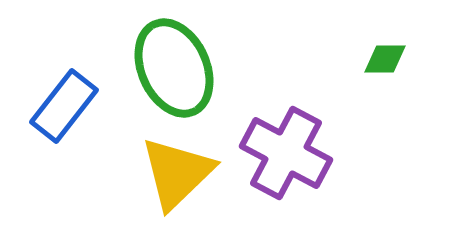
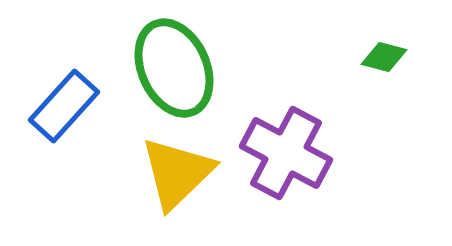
green diamond: moved 1 px left, 2 px up; rotated 15 degrees clockwise
blue rectangle: rotated 4 degrees clockwise
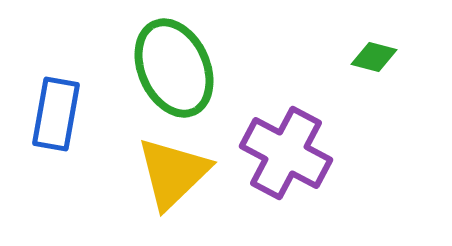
green diamond: moved 10 px left
blue rectangle: moved 8 px left, 8 px down; rotated 32 degrees counterclockwise
yellow triangle: moved 4 px left
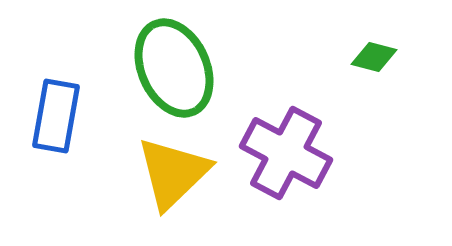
blue rectangle: moved 2 px down
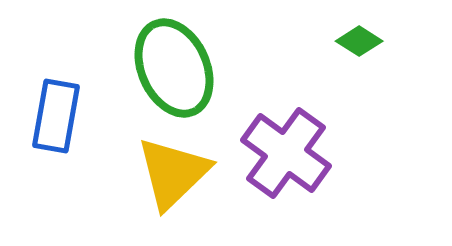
green diamond: moved 15 px left, 16 px up; rotated 18 degrees clockwise
purple cross: rotated 8 degrees clockwise
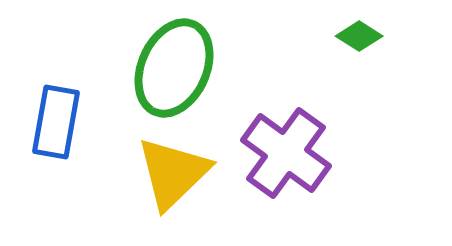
green diamond: moved 5 px up
green ellipse: rotated 48 degrees clockwise
blue rectangle: moved 6 px down
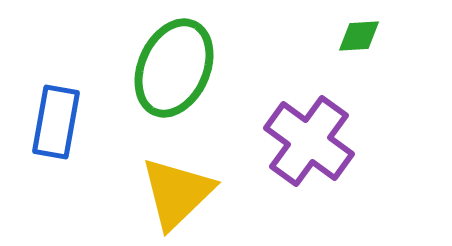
green diamond: rotated 36 degrees counterclockwise
purple cross: moved 23 px right, 12 px up
yellow triangle: moved 4 px right, 20 px down
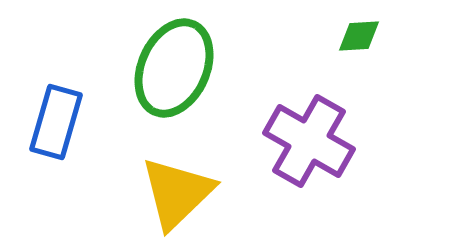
blue rectangle: rotated 6 degrees clockwise
purple cross: rotated 6 degrees counterclockwise
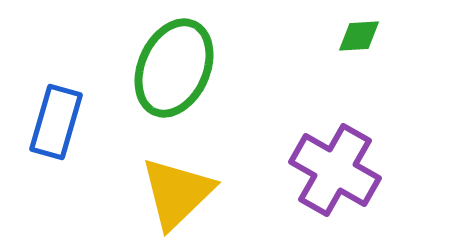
purple cross: moved 26 px right, 29 px down
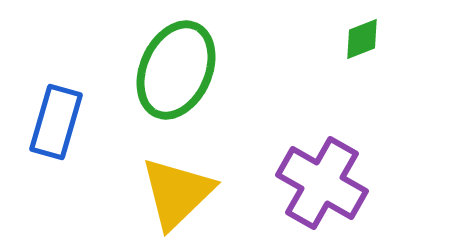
green diamond: moved 3 px right, 3 px down; rotated 18 degrees counterclockwise
green ellipse: moved 2 px right, 2 px down
purple cross: moved 13 px left, 13 px down
